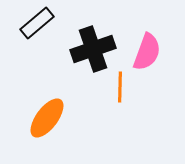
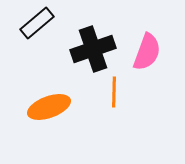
orange line: moved 6 px left, 5 px down
orange ellipse: moved 2 px right, 11 px up; rotated 33 degrees clockwise
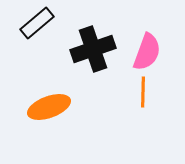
orange line: moved 29 px right
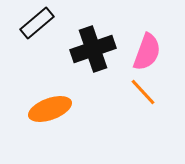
orange line: rotated 44 degrees counterclockwise
orange ellipse: moved 1 px right, 2 px down
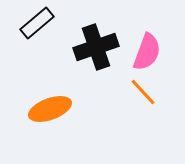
black cross: moved 3 px right, 2 px up
